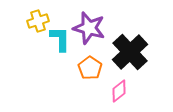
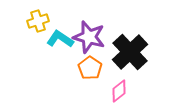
purple star: moved 9 px down
cyan L-shape: rotated 56 degrees counterclockwise
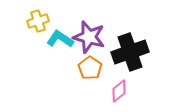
black cross: rotated 24 degrees clockwise
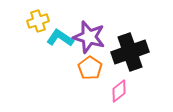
cyan L-shape: moved 1 px up
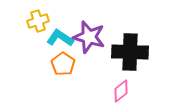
black cross: rotated 21 degrees clockwise
orange pentagon: moved 27 px left, 4 px up
pink diamond: moved 2 px right
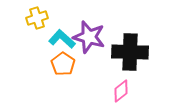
yellow cross: moved 1 px left, 3 px up
cyan L-shape: moved 2 px right, 1 px down; rotated 8 degrees clockwise
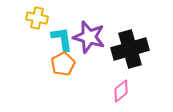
yellow cross: rotated 30 degrees clockwise
cyan L-shape: rotated 40 degrees clockwise
black cross: moved 3 px up; rotated 18 degrees counterclockwise
orange pentagon: rotated 10 degrees clockwise
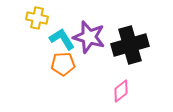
cyan L-shape: rotated 24 degrees counterclockwise
black cross: moved 4 px up
orange pentagon: rotated 25 degrees clockwise
